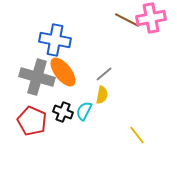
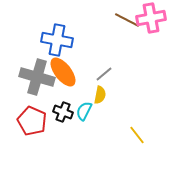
blue cross: moved 2 px right
yellow semicircle: moved 2 px left
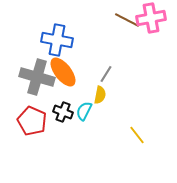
gray line: moved 2 px right; rotated 18 degrees counterclockwise
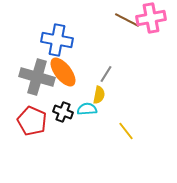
yellow semicircle: moved 1 px left
cyan semicircle: moved 3 px right, 2 px up; rotated 60 degrees clockwise
yellow line: moved 11 px left, 4 px up
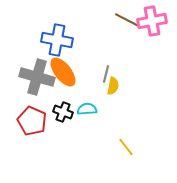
pink cross: moved 1 px right, 3 px down
gray line: rotated 18 degrees counterclockwise
yellow semicircle: moved 14 px right, 9 px up
yellow line: moved 16 px down
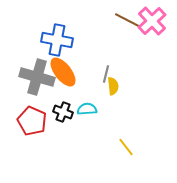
pink cross: rotated 32 degrees counterclockwise
yellow semicircle: rotated 18 degrees counterclockwise
